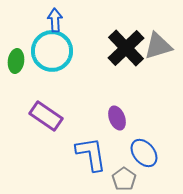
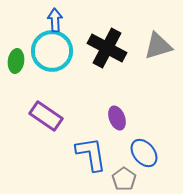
black cross: moved 19 px left; rotated 18 degrees counterclockwise
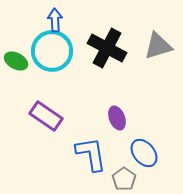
green ellipse: rotated 70 degrees counterclockwise
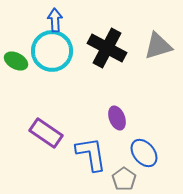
purple rectangle: moved 17 px down
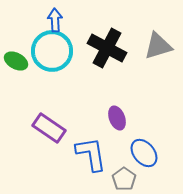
purple rectangle: moved 3 px right, 5 px up
